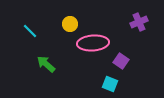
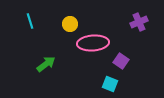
cyan line: moved 10 px up; rotated 28 degrees clockwise
green arrow: rotated 102 degrees clockwise
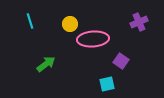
pink ellipse: moved 4 px up
cyan square: moved 3 px left; rotated 35 degrees counterclockwise
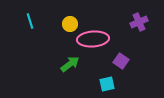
green arrow: moved 24 px right
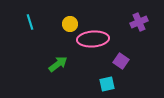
cyan line: moved 1 px down
green arrow: moved 12 px left
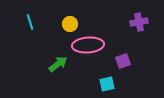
purple cross: rotated 12 degrees clockwise
pink ellipse: moved 5 px left, 6 px down
purple square: moved 2 px right; rotated 35 degrees clockwise
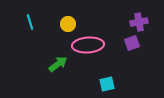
yellow circle: moved 2 px left
purple square: moved 9 px right, 18 px up
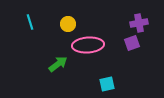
purple cross: moved 1 px down
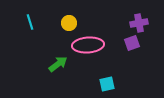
yellow circle: moved 1 px right, 1 px up
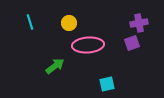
green arrow: moved 3 px left, 2 px down
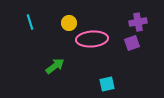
purple cross: moved 1 px left, 1 px up
pink ellipse: moved 4 px right, 6 px up
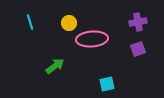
purple square: moved 6 px right, 6 px down
